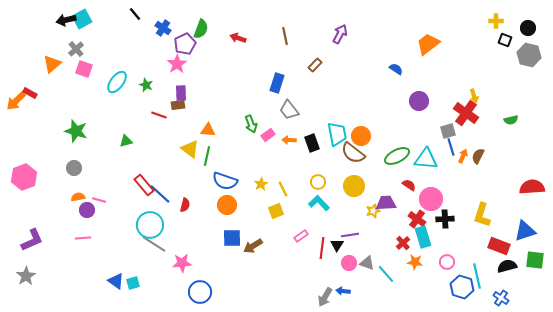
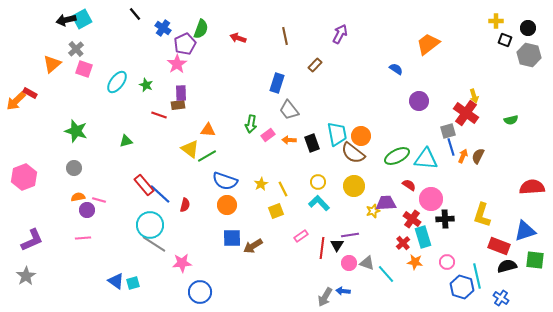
green arrow at (251, 124): rotated 30 degrees clockwise
green line at (207, 156): rotated 48 degrees clockwise
red cross at (417, 219): moved 5 px left
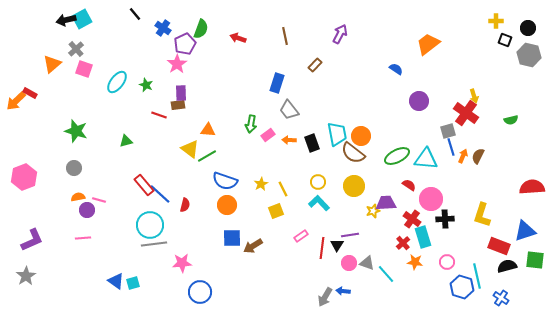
gray line at (154, 244): rotated 40 degrees counterclockwise
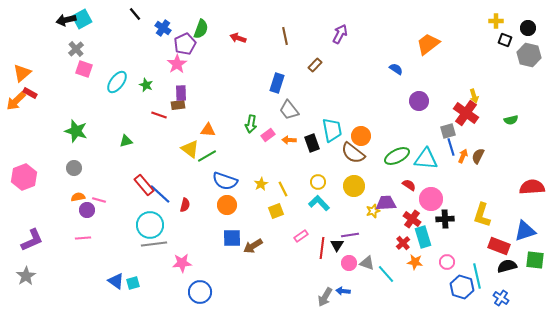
orange triangle at (52, 64): moved 30 px left, 9 px down
cyan trapezoid at (337, 134): moved 5 px left, 4 px up
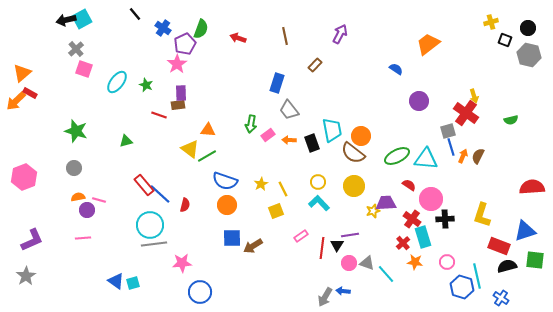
yellow cross at (496, 21): moved 5 px left, 1 px down; rotated 16 degrees counterclockwise
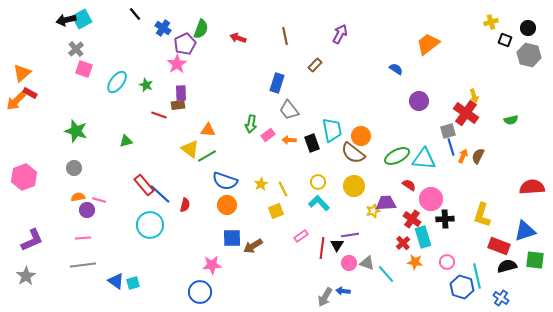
cyan triangle at (426, 159): moved 2 px left
gray line at (154, 244): moved 71 px left, 21 px down
pink star at (182, 263): moved 30 px right, 2 px down
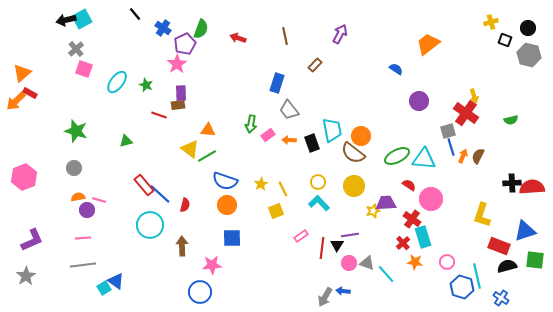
black cross at (445, 219): moved 67 px right, 36 px up
brown arrow at (253, 246): moved 71 px left; rotated 120 degrees clockwise
cyan square at (133, 283): moved 29 px left, 5 px down; rotated 16 degrees counterclockwise
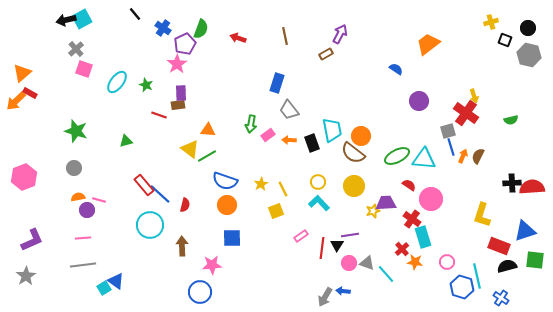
brown rectangle at (315, 65): moved 11 px right, 11 px up; rotated 16 degrees clockwise
red cross at (403, 243): moved 1 px left, 6 px down
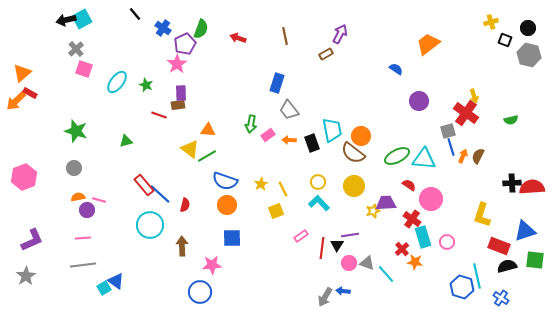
pink circle at (447, 262): moved 20 px up
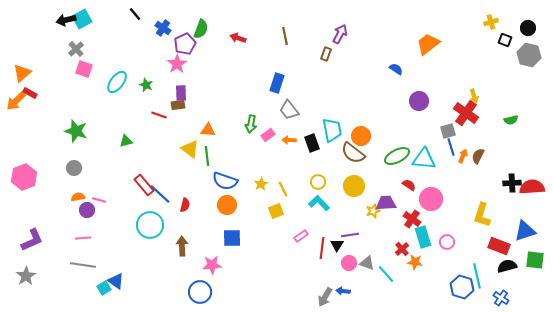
brown rectangle at (326, 54): rotated 40 degrees counterclockwise
green line at (207, 156): rotated 66 degrees counterclockwise
gray line at (83, 265): rotated 15 degrees clockwise
